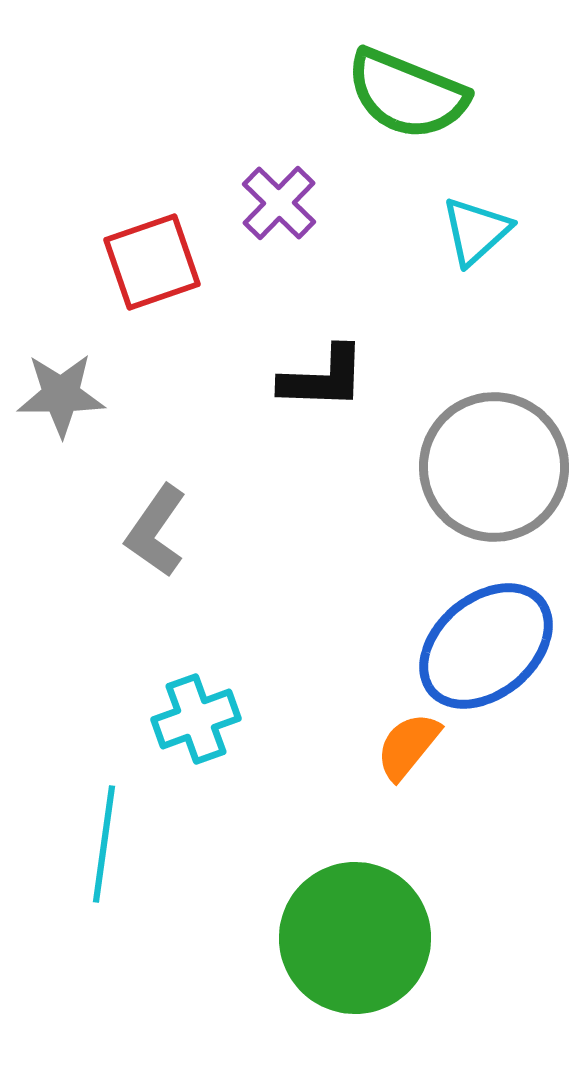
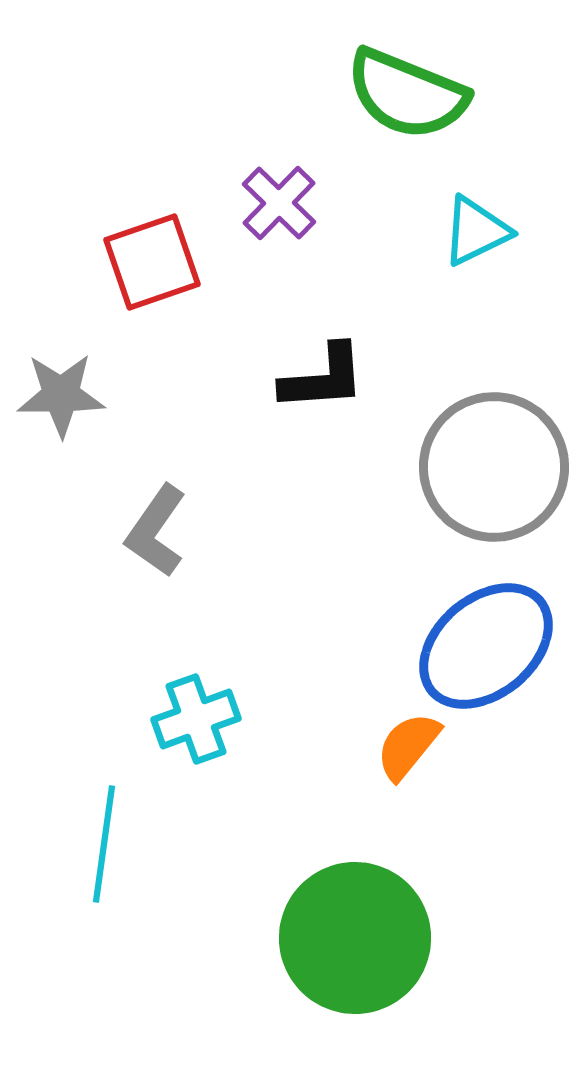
cyan triangle: rotated 16 degrees clockwise
black L-shape: rotated 6 degrees counterclockwise
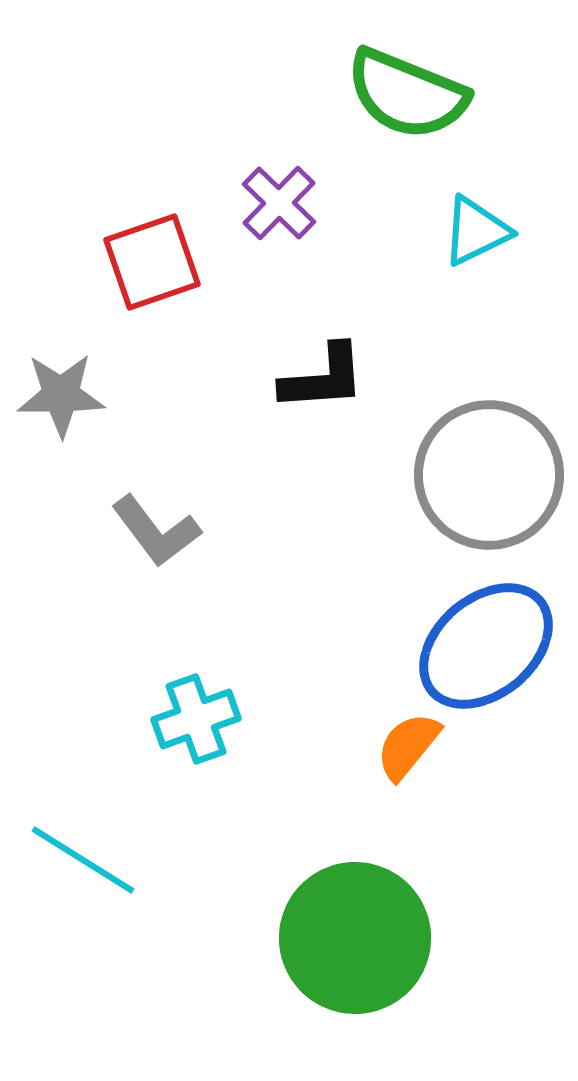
gray circle: moved 5 px left, 8 px down
gray L-shape: rotated 72 degrees counterclockwise
cyan line: moved 21 px left, 16 px down; rotated 66 degrees counterclockwise
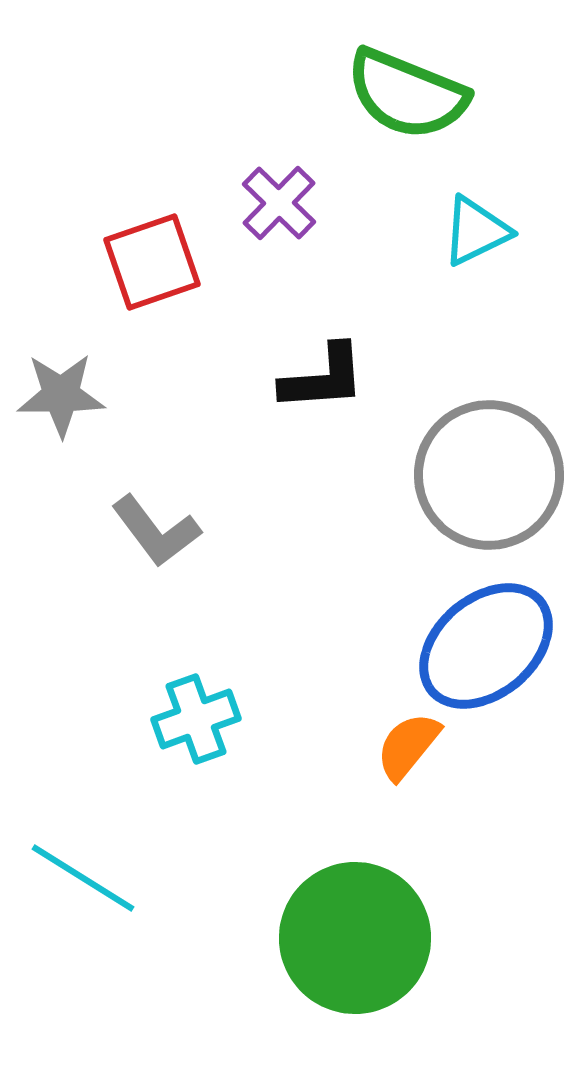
cyan line: moved 18 px down
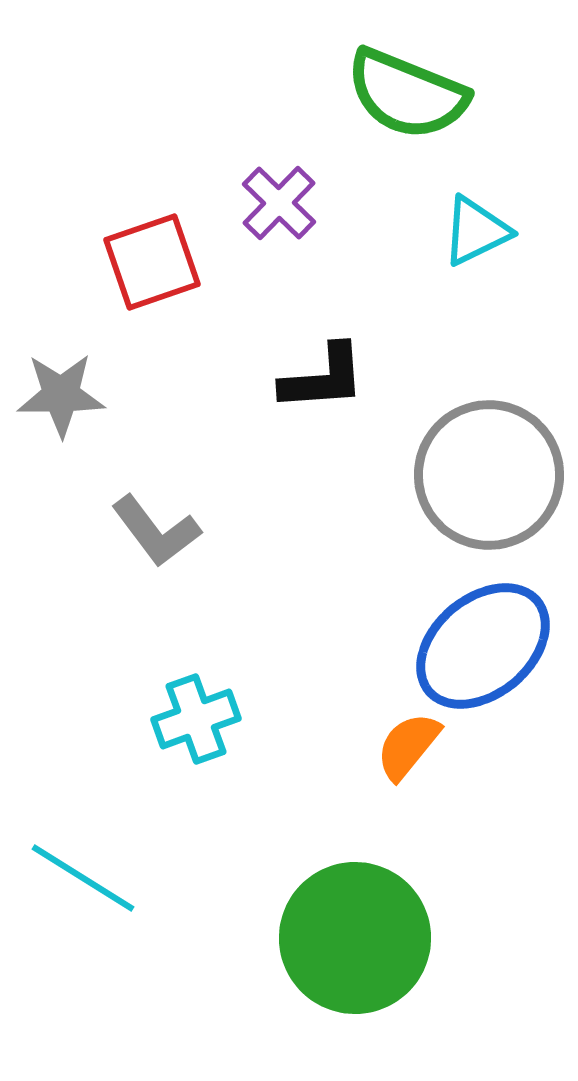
blue ellipse: moved 3 px left
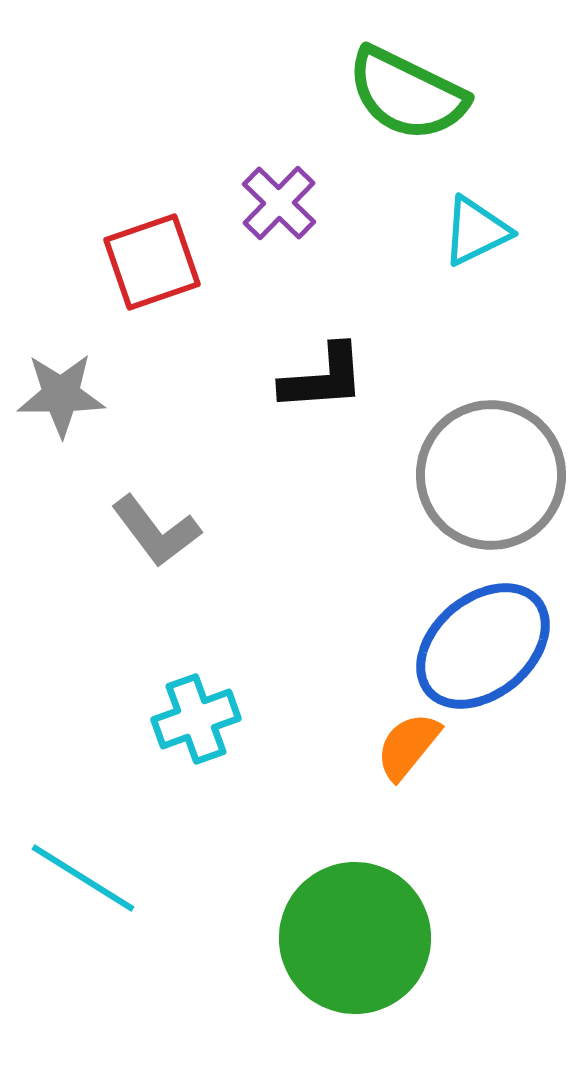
green semicircle: rotated 4 degrees clockwise
gray circle: moved 2 px right
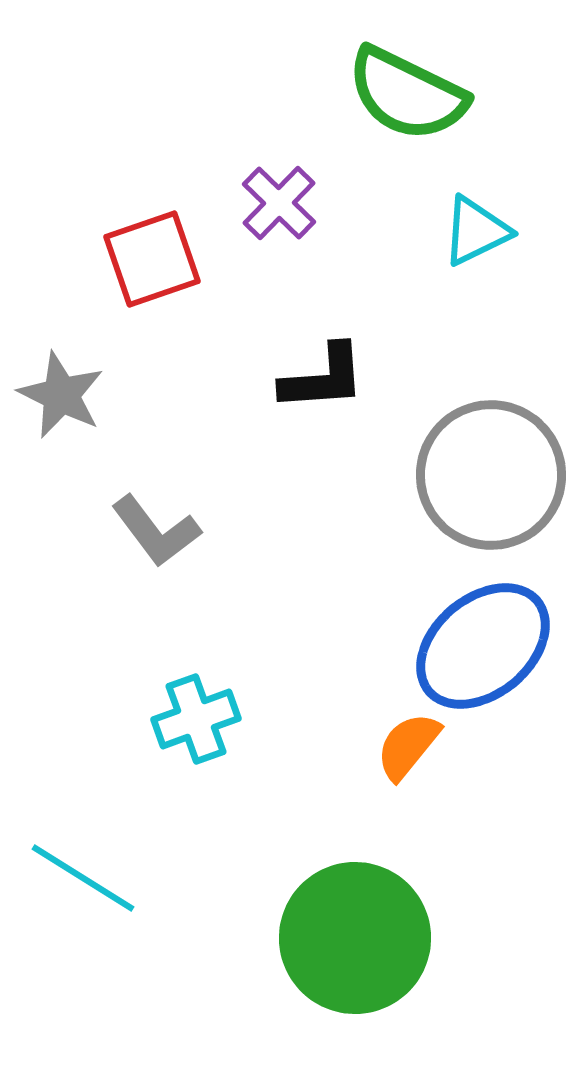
red square: moved 3 px up
gray star: rotated 26 degrees clockwise
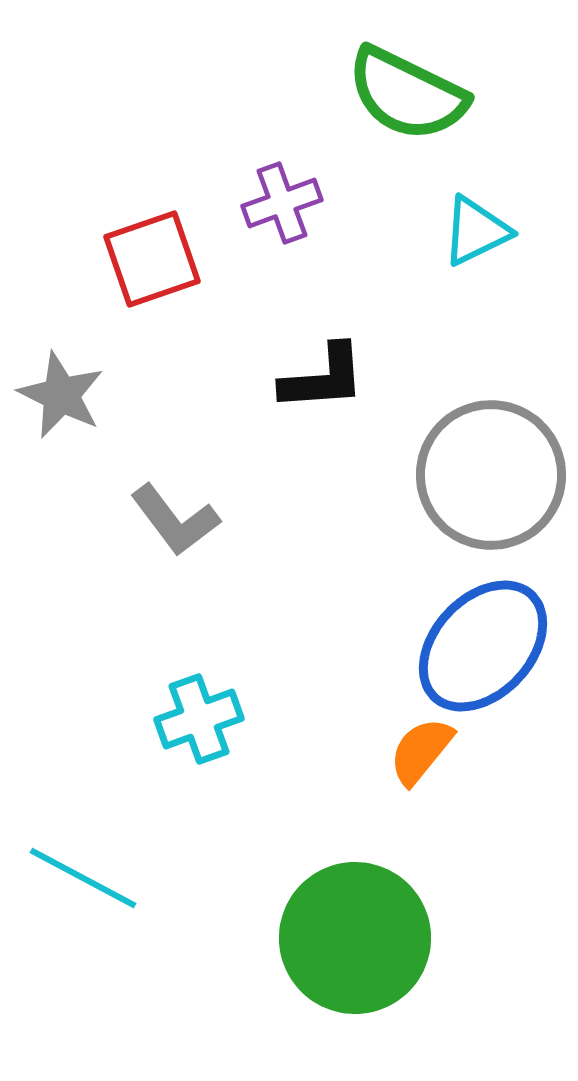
purple cross: moved 3 px right; rotated 26 degrees clockwise
gray L-shape: moved 19 px right, 11 px up
blue ellipse: rotated 7 degrees counterclockwise
cyan cross: moved 3 px right
orange semicircle: moved 13 px right, 5 px down
cyan line: rotated 4 degrees counterclockwise
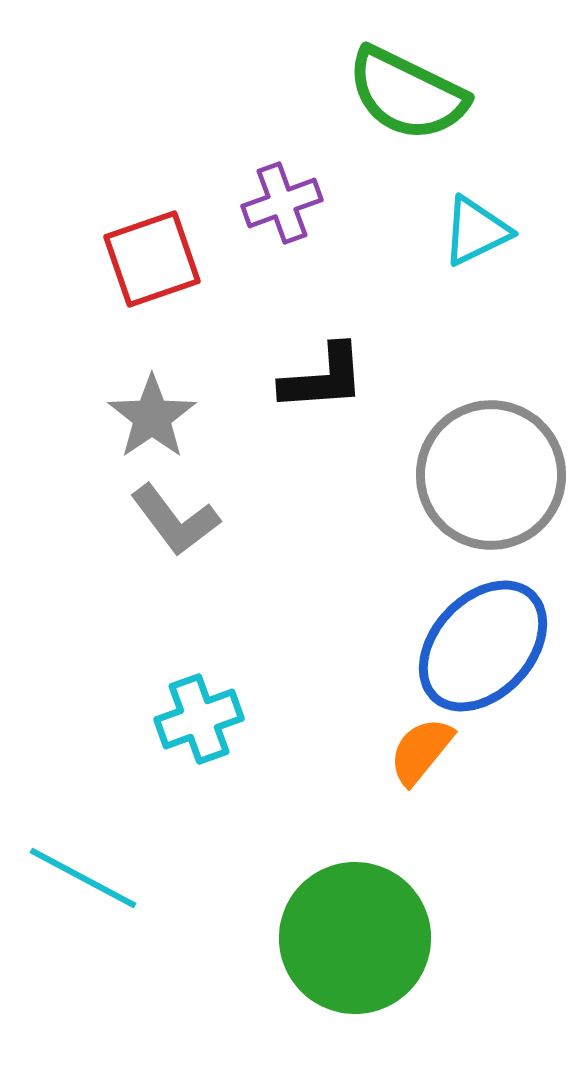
gray star: moved 91 px right, 22 px down; rotated 12 degrees clockwise
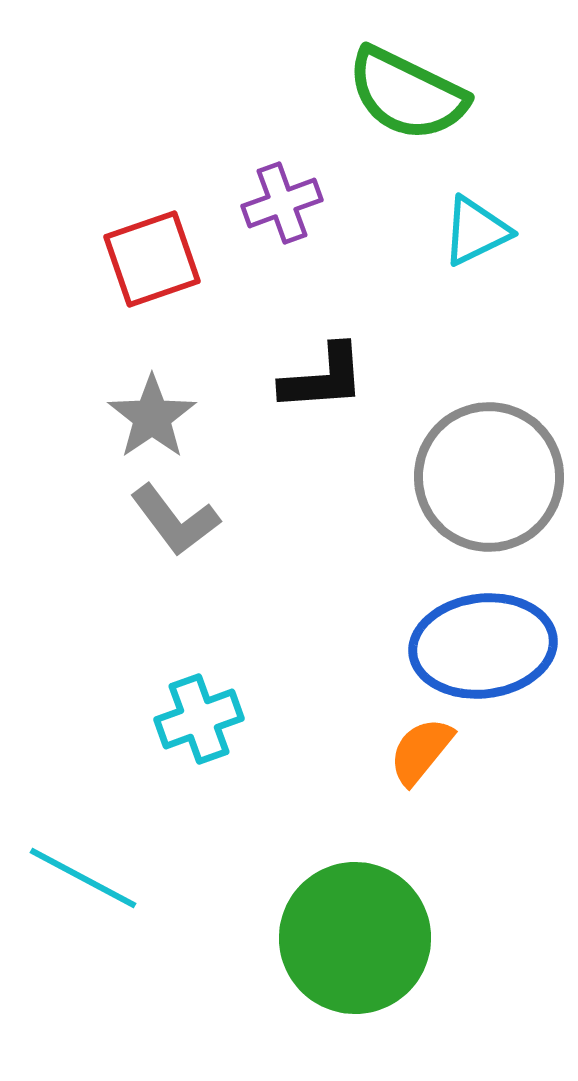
gray circle: moved 2 px left, 2 px down
blue ellipse: rotated 40 degrees clockwise
